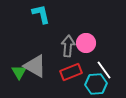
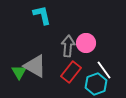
cyan L-shape: moved 1 px right, 1 px down
red rectangle: rotated 30 degrees counterclockwise
cyan hexagon: rotated 15 degrees counterclockwise
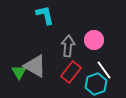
cyan L-shape: moved 3 px right
pink circle: moved 8 px right, 3 px up
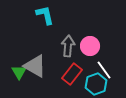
pink circle: moved 4 px left, 6 px down
red rectangle: moved 1 px right, 2 px down
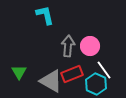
gray triangle: moved 16 px right, 15 px down
red rectangle: rotated 30 degrees clockwise
cyan hexagon: rotated 15 degrees counterclockwise
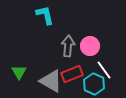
cyan hexagon: moved 2 px left
